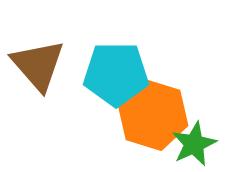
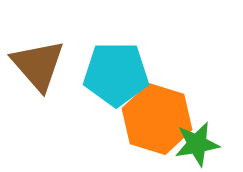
orange hexagon: moved 4 px right, 4 px down
green star: moved 3 px right; rotated 15 degrees clockwise
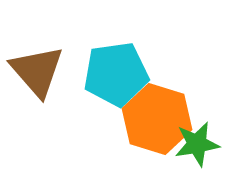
brown triangle: moved 1 px left, 6 px down
cyan pentagon: rotated 8 degrees counterclockwise
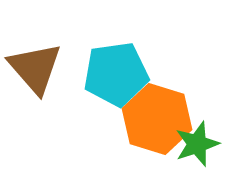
brown triangle: moved 2 px left, 3 px up
green star: rotated 9 degrees counterclockwise
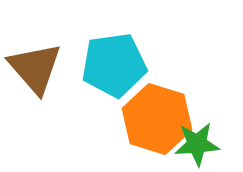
cyan pentagon: moved 2 px left, 9 px up
green star: rotated 15 degrees clockwise
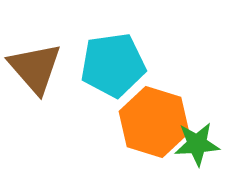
cyan pentagon: moved 1 px left
orange hexagon: moved 3 px left, 3 px down
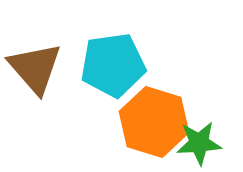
green star: moved 2 px right, 1 px up
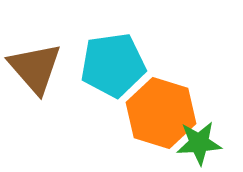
orange hexagon: moved 7 px right, 9 px up
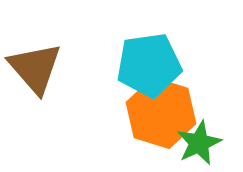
cyan pentagon: moved 36 px right
green star: rotated 21 degrees counterclockwise
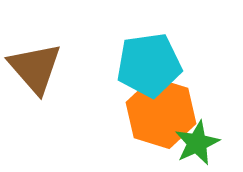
green star: moved 2 px left
